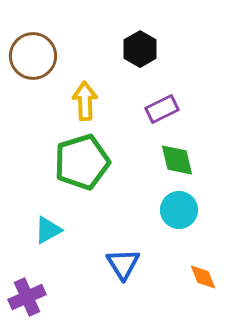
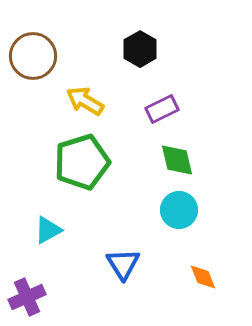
yellow arrow: rotated 57 degrees counterclockwise
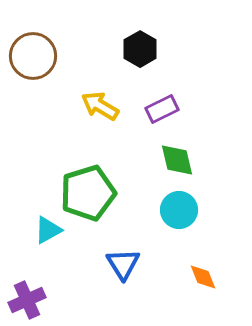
yellow arrow: moved 15 px right, 5 px down
green pentagon: moved 6 px right, 31 px down
purple cross: moved 3 px down
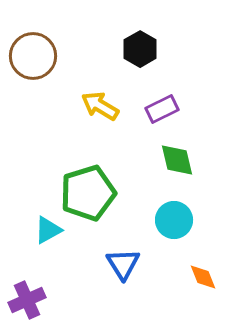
cyan circle: moved 5 px left, 10 px down
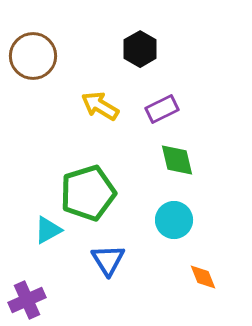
blue triangle: moved 15 px left, 4 px up
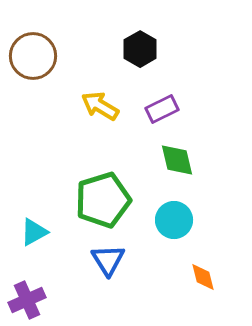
green pentagon: moved 15 px right, 7 px down
cyan triangle: moved 14 px left, 2 px down
orange diamond: rotated 8 degrees clockwise
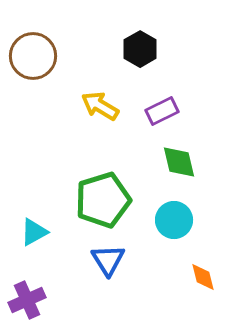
purple rectangle: moved 2 px down
green diamond: moved 2 px right, 2 px down
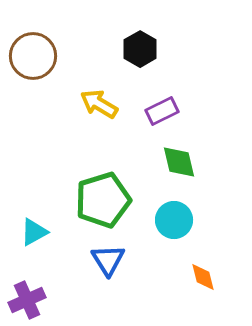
yellow arrow: moved 1 px left, 2 px up
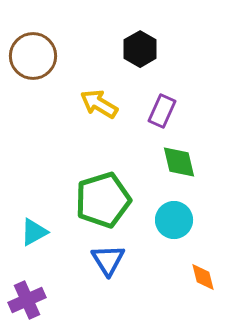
purple rectangle: rotated 40 degrees counterclockwise
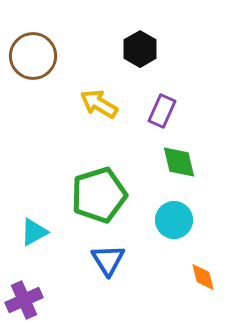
green pentagon: moved 4 px left, 5 px up
purple cross: moved 3 px left
